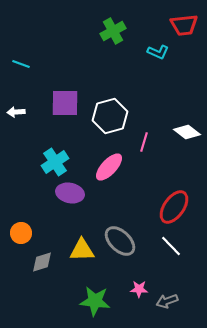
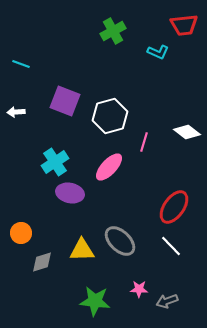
purple square: moved 2 px up; rotated 20 degrees clockwise
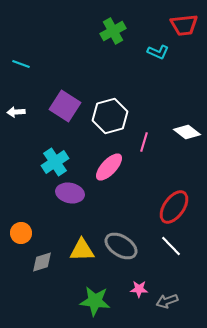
purple square: moved 5 px down; rotated 12 degrees clockwise
gray ellipse: moved 1 px right, 5 px down; rotated 12 degrees counterclockwise
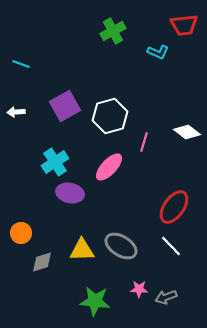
purple square: rotated 28 degrees clockwise
gray arrow: moved 1 px left, 4 px up
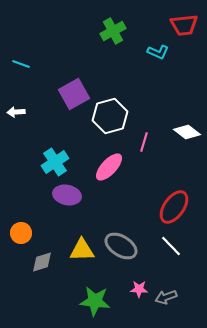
purple square: moved 9 px right, 12 px up
purple ellipse: moved 3 px left, 2 px down
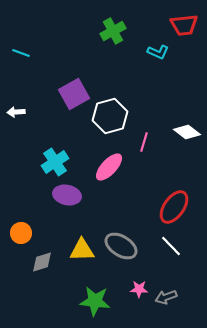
cyan line: moved 11 px up
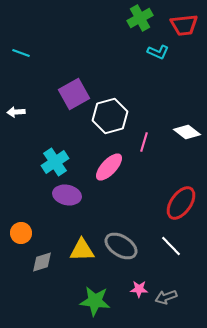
green cross: moved 27 px right, 13 px up
red ellipse: moved 7 px right, 4 px up
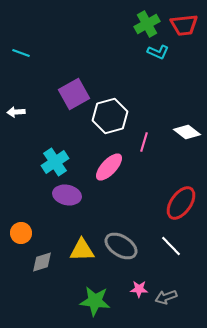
green cross: moved 7 px right, 6 px down
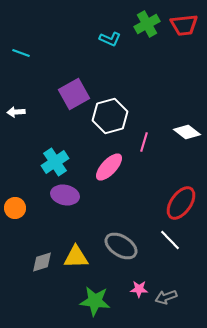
cyan L-shape: moved 48 px left, 13 px up
purple ellipse: moved 2 px left
orange circle: moved 6 px left, 25 px up
white line: moved 1 px left, 6 px up
yellow triangle: moved 6 px left, 7 px down
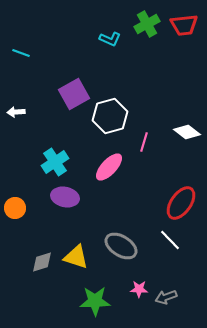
purple ellipse: moved 2 px down
yellow triangle: rotated 20 degrees clockwise
green star: rotated 8 degrees counterclockwise
